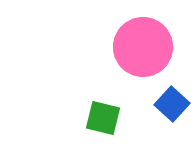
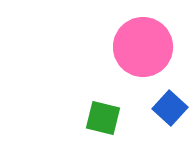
blue square: moved 2 px left, 4 px down
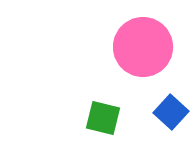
blue square: moved 1 px right, 4 px down
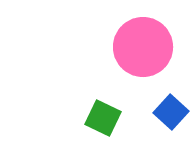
green square: rotated 12 degrees clockwise
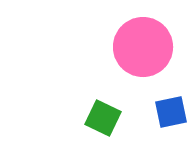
blue square: rotated 36 degrees clockwise
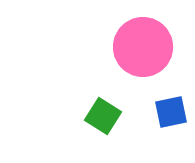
green square: moved 2 px up; rotated 6 degrees clockwise
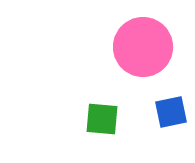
green square: moved 1 px left, 3 px down; rotated 27 degrees counterclockwise
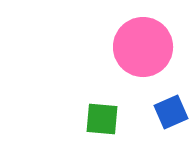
blue square: rotated 12 degrees counterclockwise
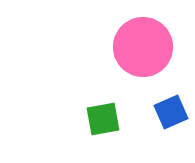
green square: moved 1 px right; rotated 15 degrees counterclockwise
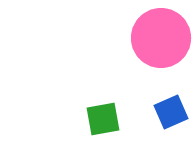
pink circle: moved 18 px right, 9 px up
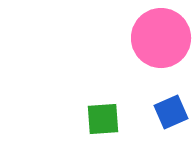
green square: rotated 6 degrees clockwise
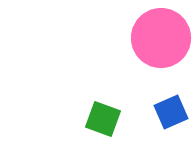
green square: rotated 24 degrees clockwise
